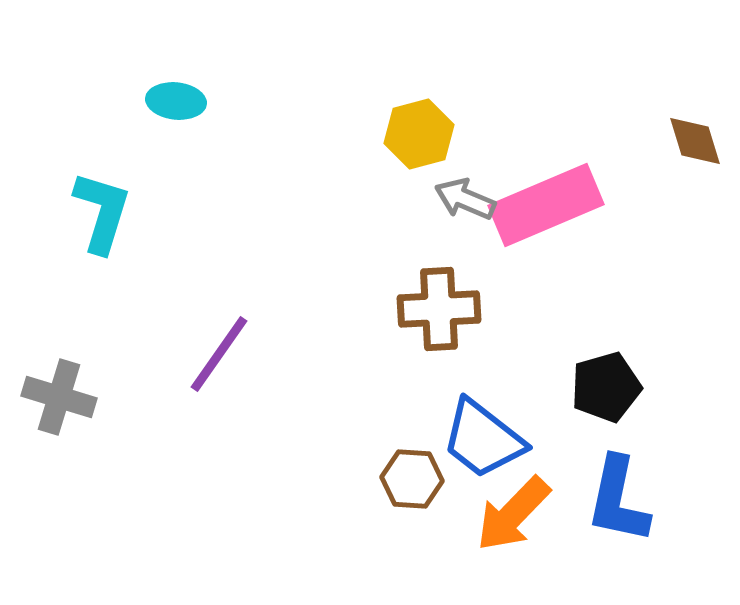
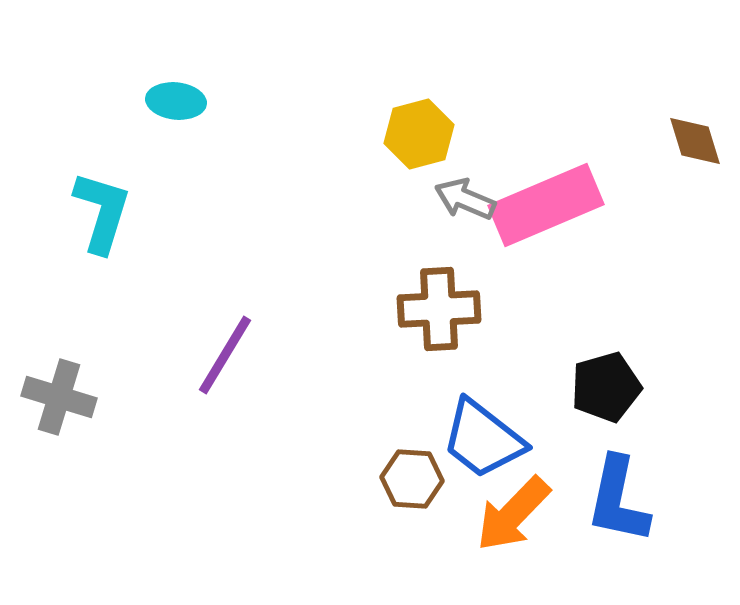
purple line: moved 6 px right, 1 px down; rotated 4 degrees counterclockwise
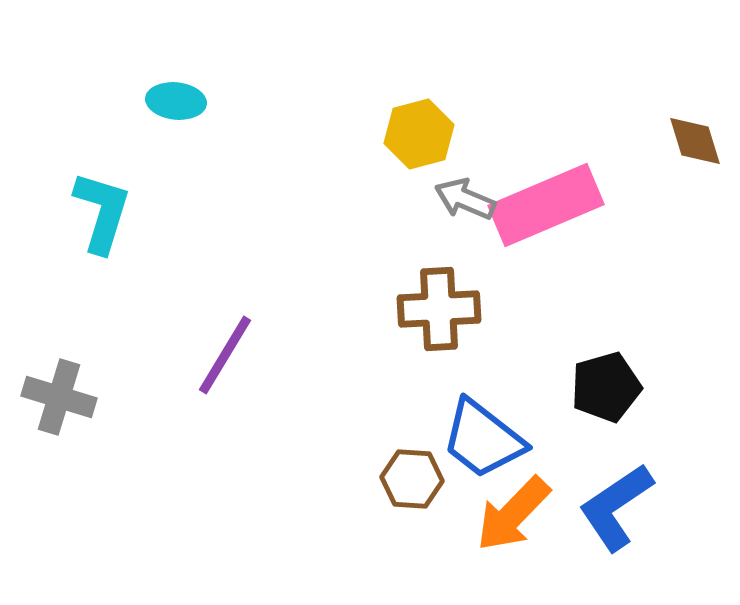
blue L-shape: moved 2 px left, 7 px down; rotated 44 degrees clockwise
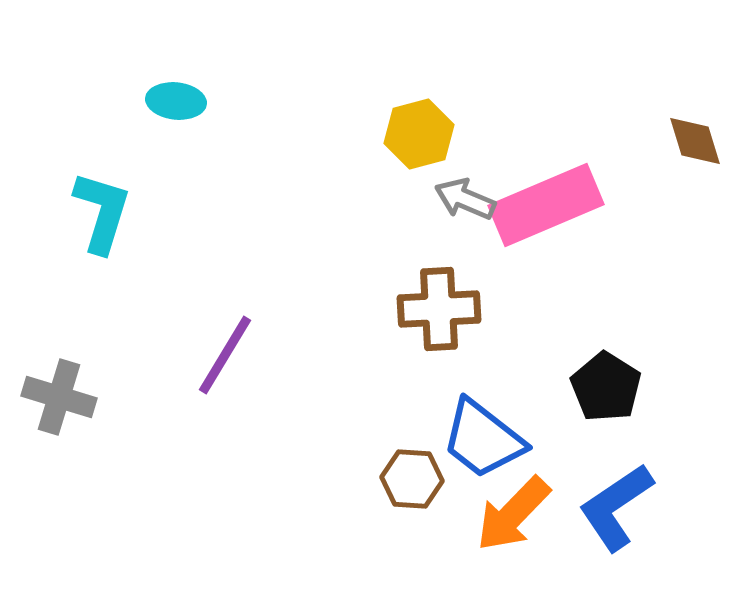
black pentagon: rotated 24 degrees counterclockwise
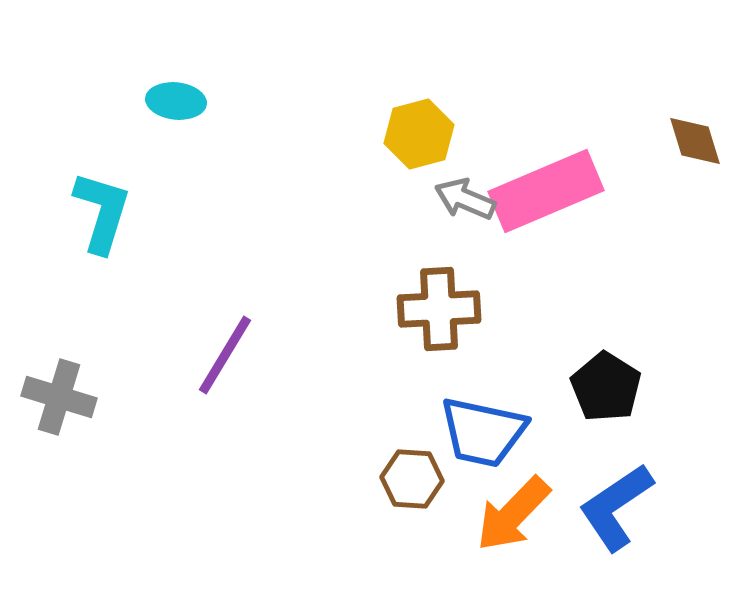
pink rectangle: moved 14 px up
blue trapezoid: moved 7 px up; rotated 26 degrees counterclockwise
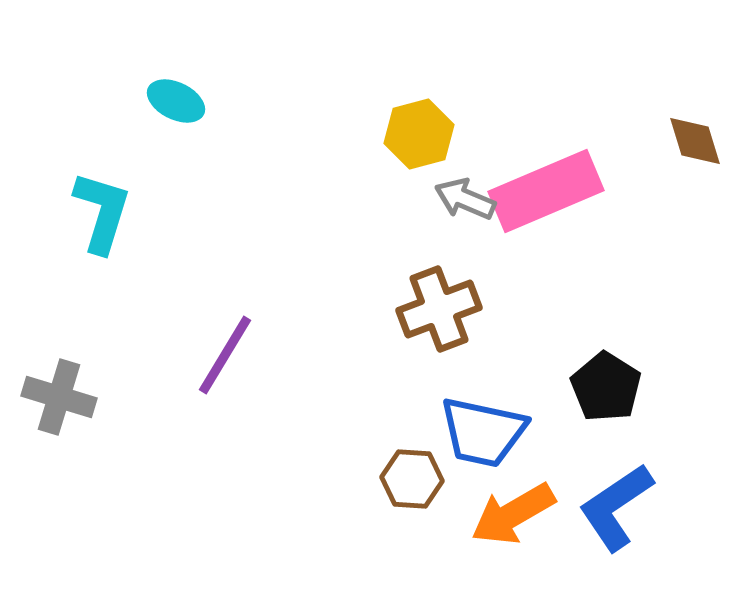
cyan ellipse: rotated 20 degrees clockwise
brown cross: rotated 18 degrees counterclockwise
orange arrow: rotated 16 degrees clockwise
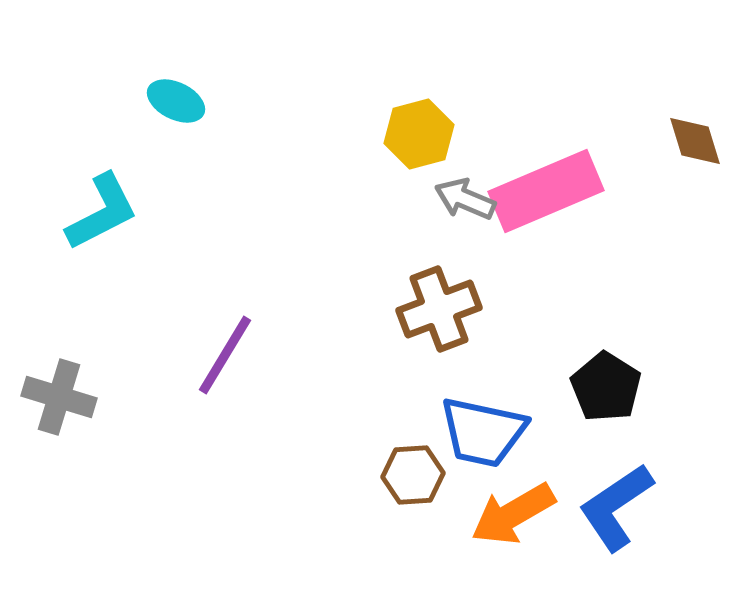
cyan L-shape: rotated 46 degrees clockwise
brown hexagon: moved 1 px right, 4 px up; rotated 8 degrees counterclockwise
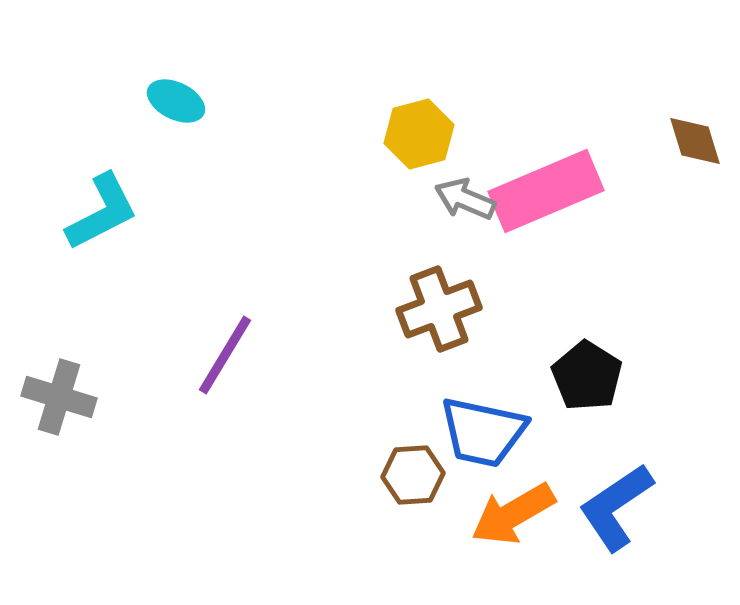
black pentagon: moved 19 px left, 11 px up
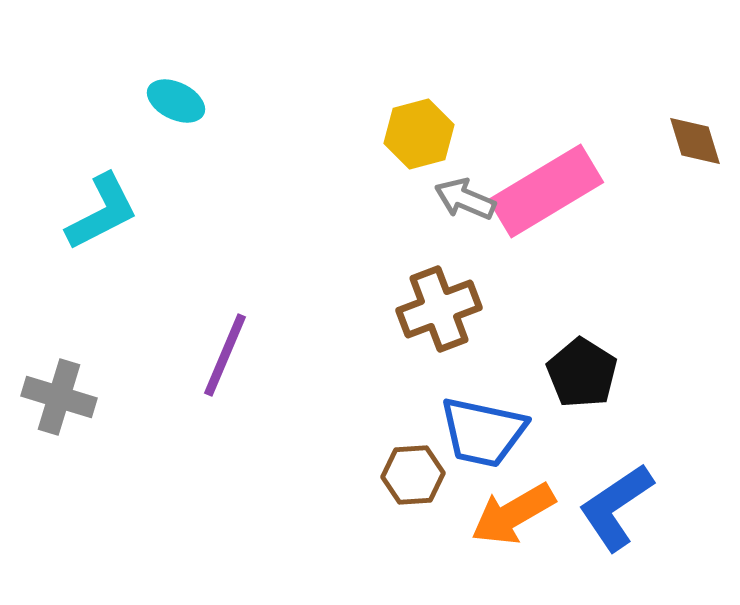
pink rectangle: rotated 8 degrees counterclockwise
purple line: rotated 8 degrees counterclockwise
black pentagon: moved 5 px left, 3 px up
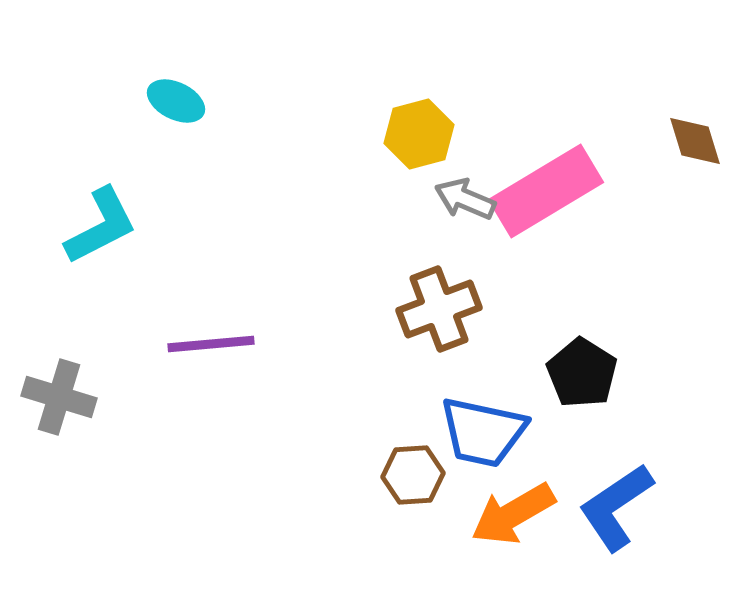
cyan L-shape: moved 1 px left, 14 px down
purple line: moved 14 px left, 11 px up; rotated 62 degrees clockwise
